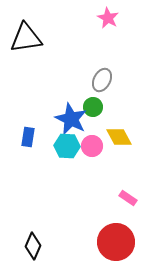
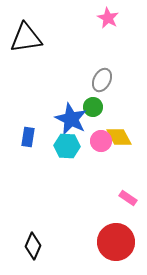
pink circle: moved 9 px right, 5 px up
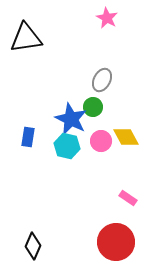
pink star: moved 1 px left
yellow diamond: moved 7 px right
cyan hexagon: rotated 10 degrees clockwise
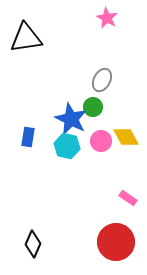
black diamond: moved 2 px up
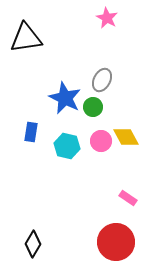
blue star: moved 6 px left, 21 px up
blue rectangle: moved 3 px right, 5 px up
black diamond: rotated 8 degrees clockwise
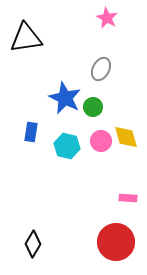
gray ellipse: moved 1 px left, 11 px up
yellow diamond: rotated 12 degrees clockwise
pink rectangle: rotated 30 degrees counterclockwise
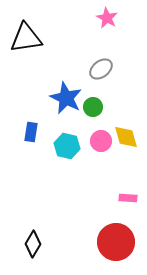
gray ellipse: rotated 25 degrees clockwise
blue star: moved 1 px right
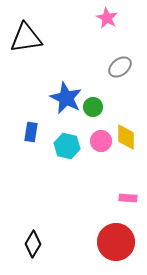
gray ellipse: moved 19 px right, 2 px up
yellow diamond: rotated 16 degrees clockwise
